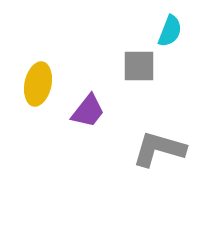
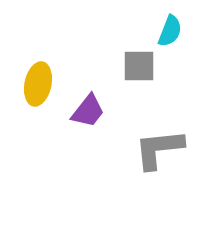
gray L-shape: rotated 22 degrees counterclockwise
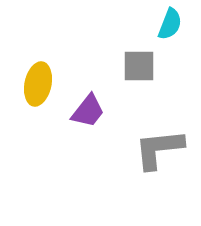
cyan semicircle: moved 7 px up
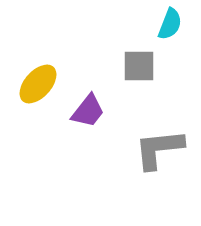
yellow ellipse: rotated 30 degrees clockwise
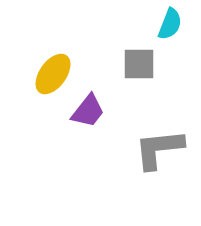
gray square: moved 2 px up
yellow ellipse: moved 15 px right, 10 px up; rotated 6 degrees counterclockwise
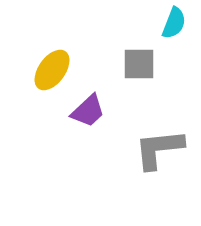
cyan semicircle: moved 4 px right, 1 px up
yellow ellipse: moved 1 px left, 4 px up
purple trapezoid: rotated 9 degrees clockwise
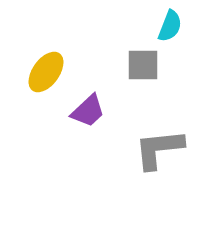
cyan semicircle: moved 4 px left, 3 px down
gray square: moved 4 px right, 1 px down
yellow ellipse: moved 6 px left, 2 px down
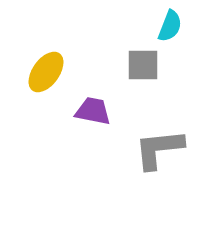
purple trapezoid: moved 5 px right; rotated 126 degrees counterclockwise
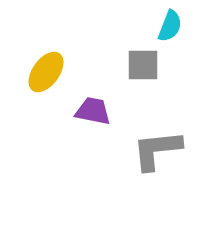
gray L-shape: moved 2 px left, 1 px down
